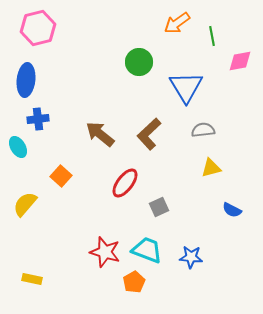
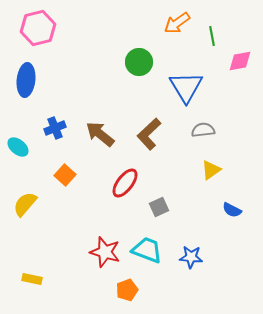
blue cross: moved 17 px right, 9 px down; rotated 15 degrees counterclockwise
cyan ellipse: rotated 20 degrees counterclockwise
yellow triangle: moved 2 px down; rotated 20 degrees counterclockwise
orange square: moved 4 px right, 1 px up
orange pentagon: moved 7 px left, 8 px down; rotated 10 degrees clockwise
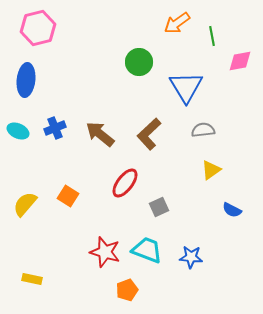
cyan ellipse: moved 16 px up; rotated 15 degrees counterclockwise
orange square: moved 3 px right, 21 px down; rotated 10 degrees counterclockwise
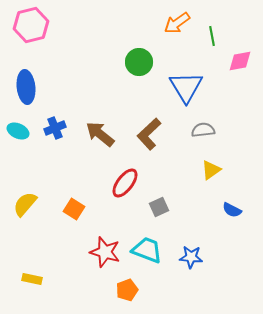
pink hexagon: moved 7 px left, 3 px up
blue ellipse: moved 7 px down; rotated 12 degrees counterclockwise
orange square: moved 6 px right, 13 px down
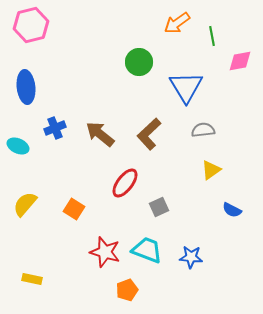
cyan ellipse: moved 15 px down
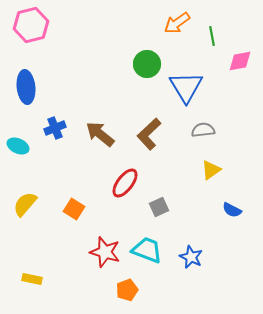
green circle: moved 8 px right, 2 px down
blue star: rotated 20 degrees clockwise
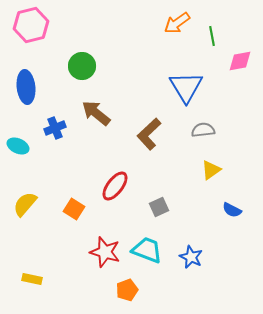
green circle: moved 65 px left, 2 px down
brown arrow: moved 4 px left, 21 px up
red ellipse: moved 10 px left, 3 px down
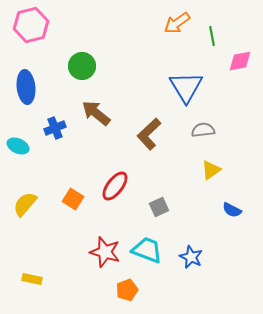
orange square: moved 1 px left, 10 px up
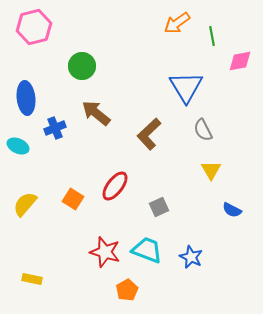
pink hexagon: moved 3 px right, 2 px down
blue ellipse: moved 11 px down
gray semicircle: rotated 110 degrees counterclockwise
yellow triangle: rotated 25 degrees counterclockwise
orange pentagon: rotated 10 degrees counterclockwise
